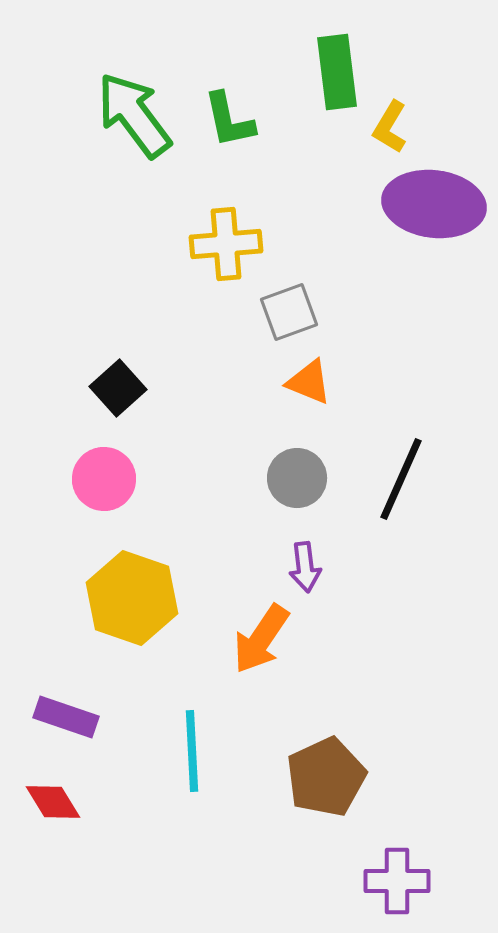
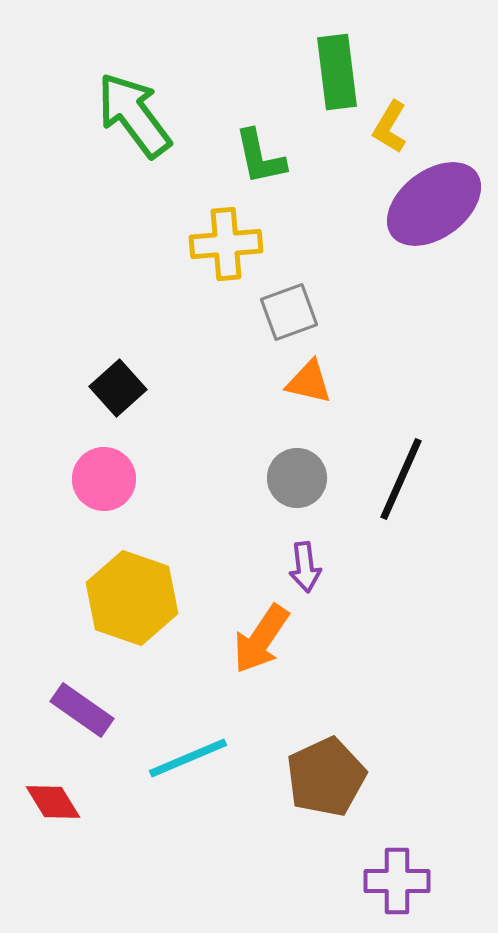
green L-shape: moved 31 px right, 37 px down
purple ellipse: rotated 44 degrees counterclockwise
orange triangle: rotated 9 degrees counterclockwise
purple rectangle: moved 16 px right, 7 px up; rotated 16 degrees clockwise
cyan line: moved 4 px left, 7 px down; rotated 70 degrees clockwise
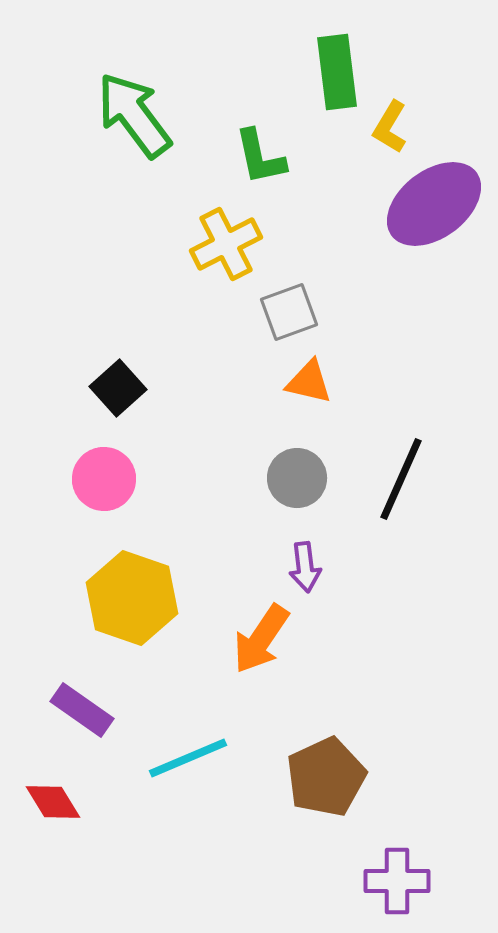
yellow cross: rotated 22 degrees counterclockwise
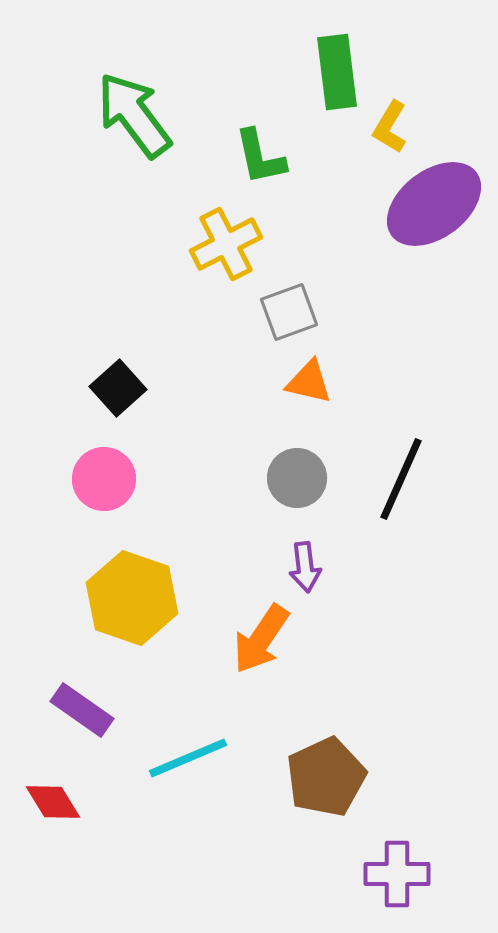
purple cross: moved 7 px up
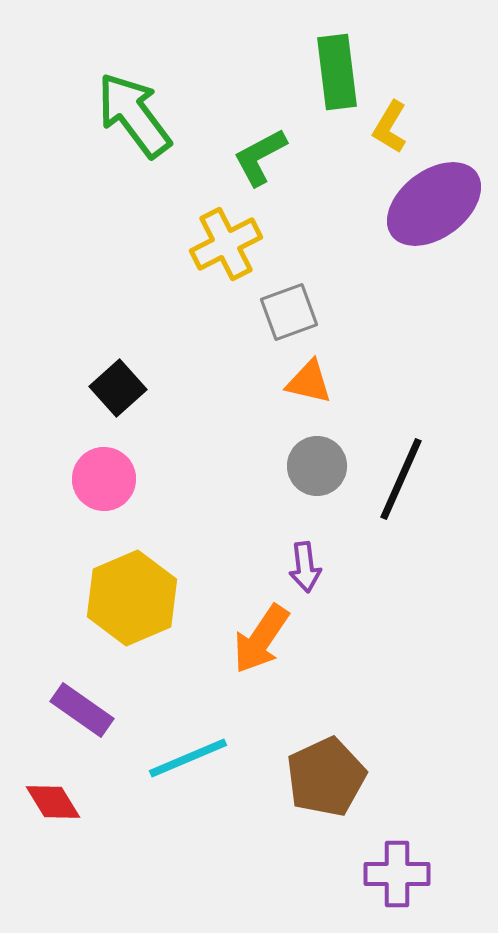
green L-shape: rotated 74 degrees clockwise
gray circle: moved 20 px right, 12 px up
yellow hexagon: rotated 18 degrees clockwise
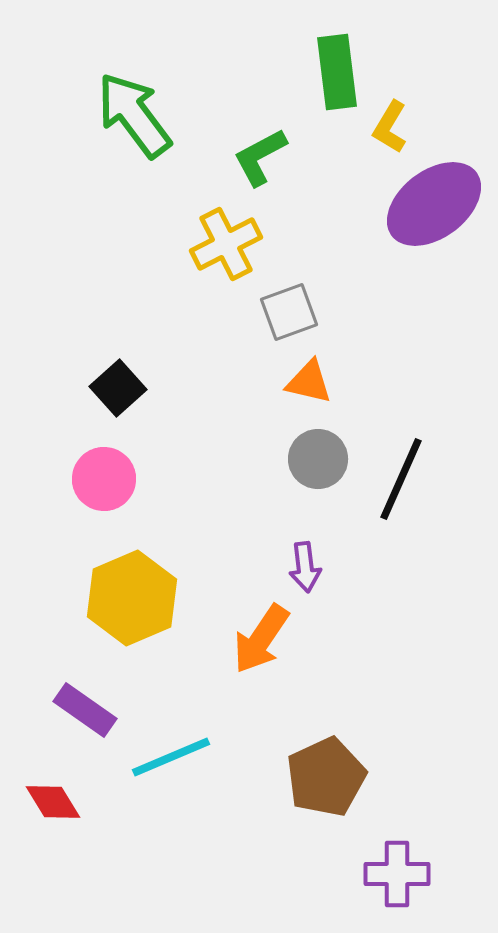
gray circle: moved 1 px right, 7 px up
purple rectangle: moved 3 px right
cyan line: moved 17 px left, 1 px up
